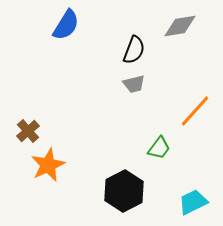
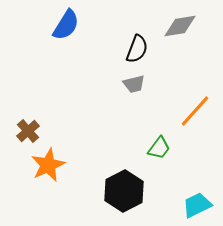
black semicircle: moved 3 px right, 1 px up
cyan trapezoid: moved 4 px right, 3 px down
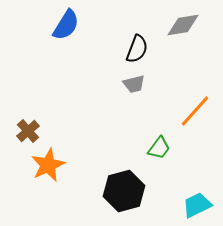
gray diamond: moved 3 px right, 1 px up
black hexagon: rotated 12 degrees clockwise
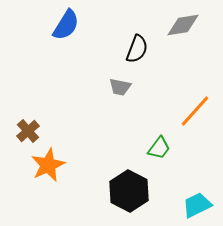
gray trapezoid: moved 14 px left, 3 px down; rotated 25 degrees clockwise
black hexagon: moved 5 px right; rotated 18 degrees counterclockwise
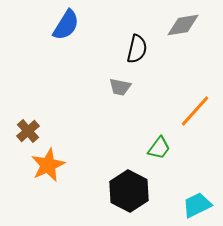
black semicircle: rotated 8 degrees counterclockwise
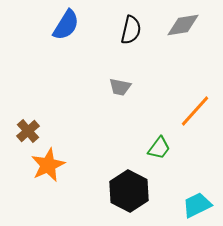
black semicircle: moved 6 px left, 19 px up
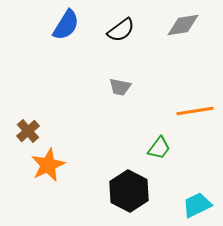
black semicircle: moved 10 px left; rotated 40 degrees clockwise
orange line: rotated 39 degrees clockwise
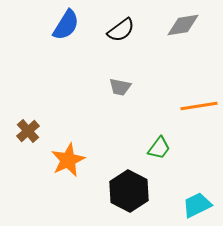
orange line: moved 4 px right, 5 px up
orange star: moved 20 px right, 5 px up
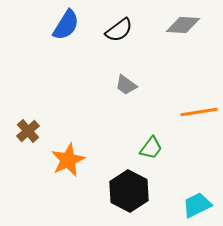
gray diamond: rotated 12 degrees clockwise
black semicircle: moved 2 px left
gray trapezoid: moved 6 px right, 2 px up; rotated 25 degrees clockwise
orange line: moved 6 px down
green trapezoid: moved 8 px left
